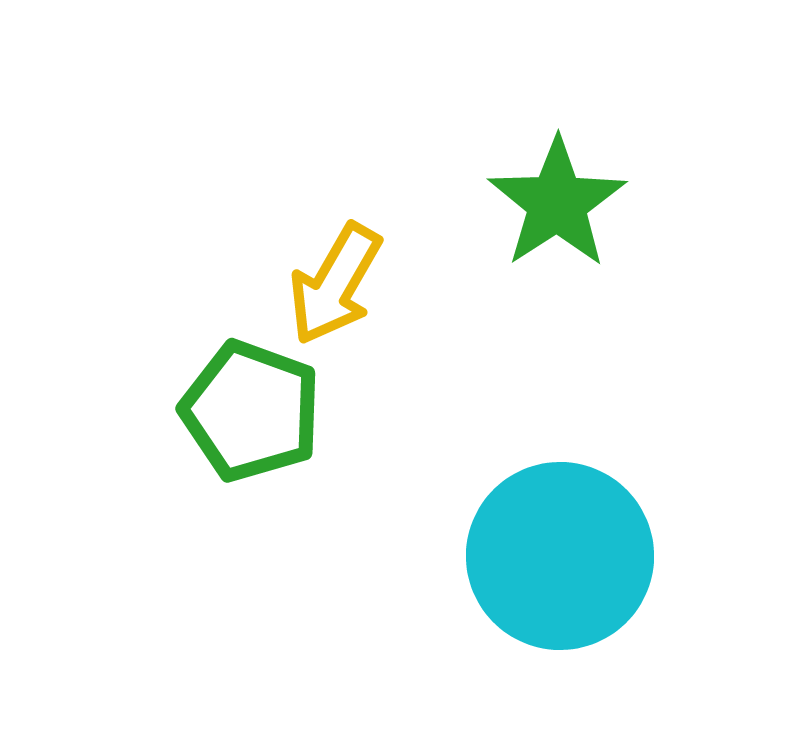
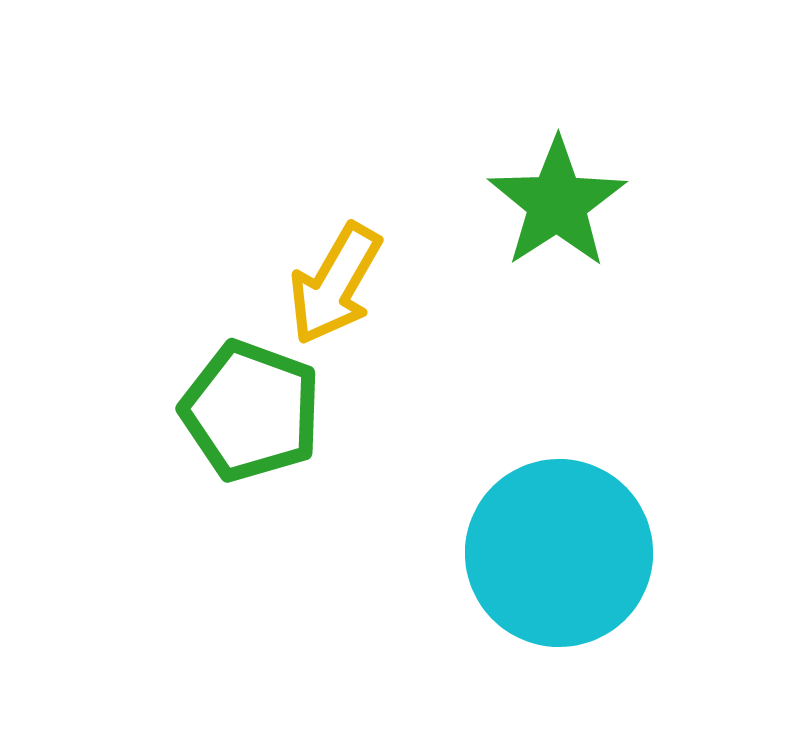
cyan circle: moved 1 px left, 3 px up
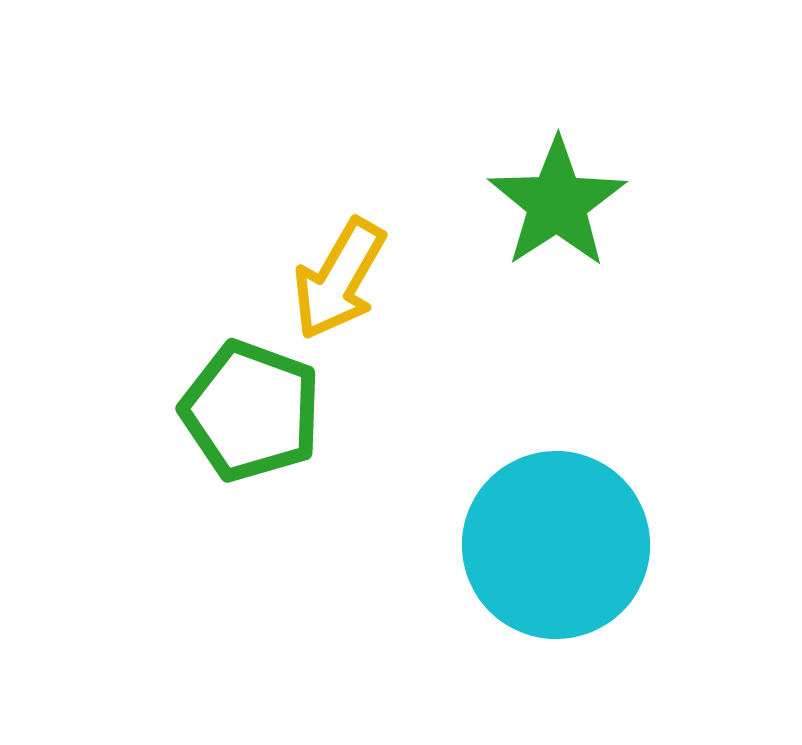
yellow arrow: moved 4 px right, 5 px up
cyan circle: moved 3 px left, 8 px up
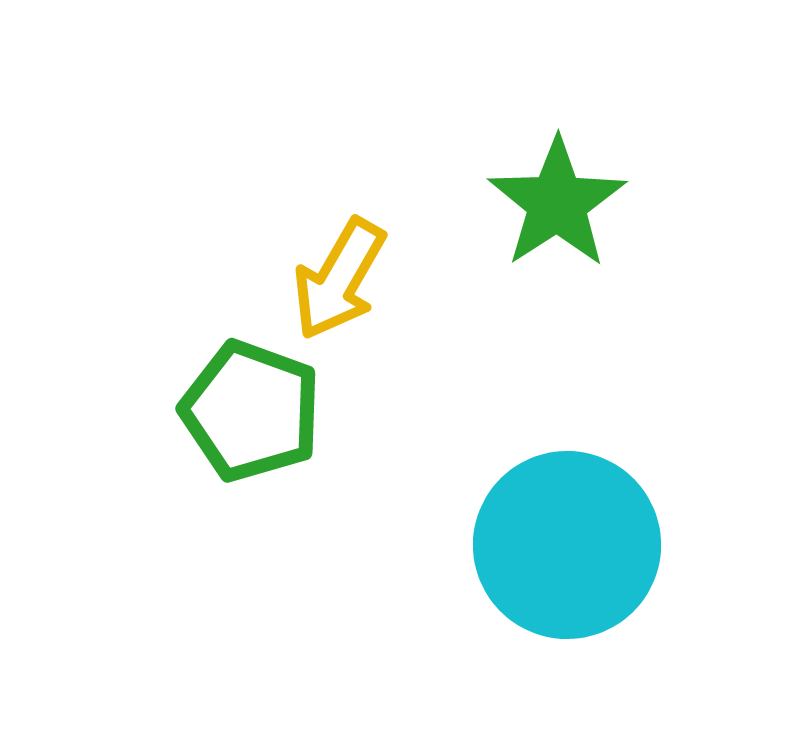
cyan circle: moved 11 px right
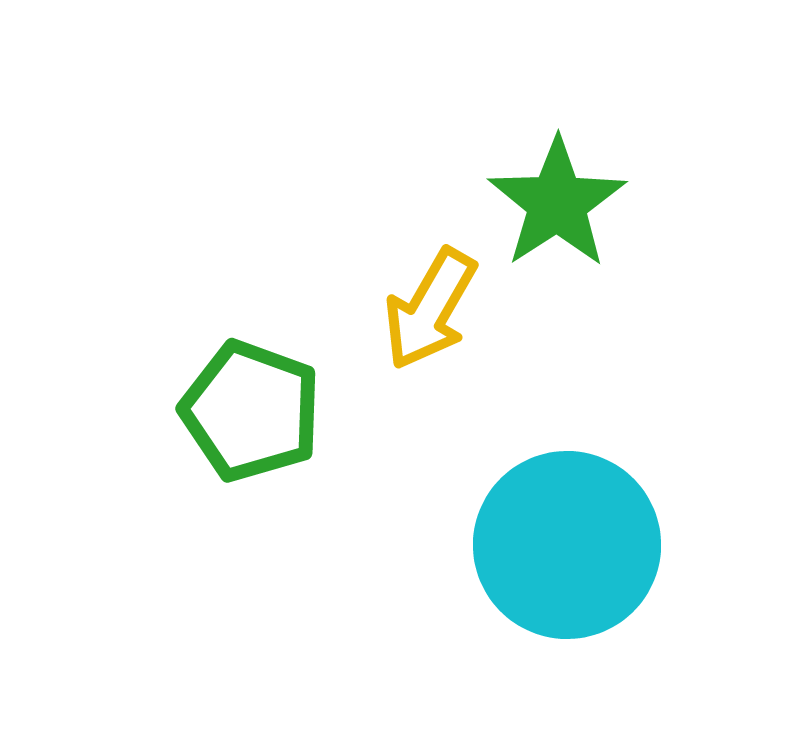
yellow arrow: moved 91 px right, 30 px down
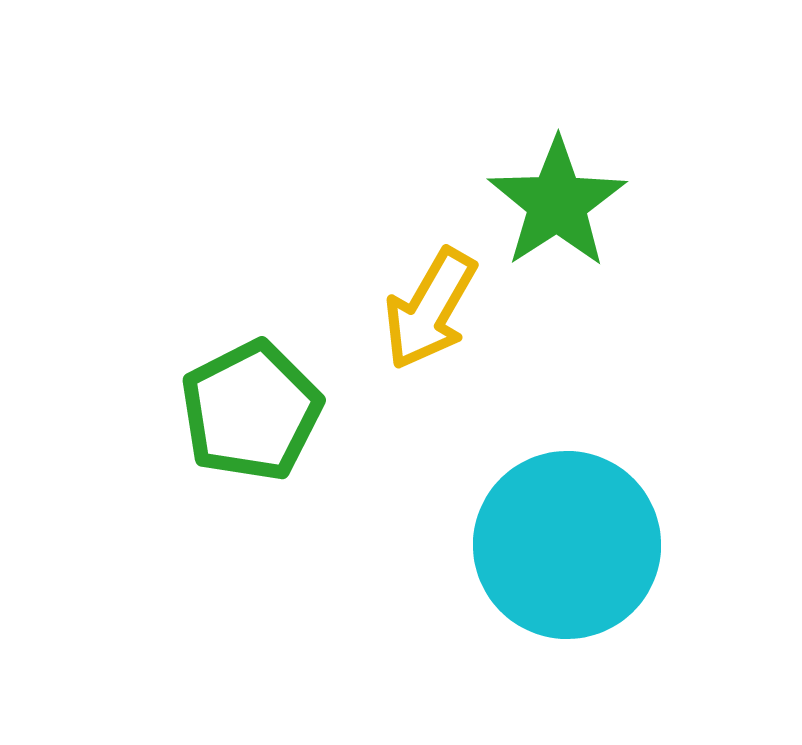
green pentagon: rotated 25 degrees clockwise
